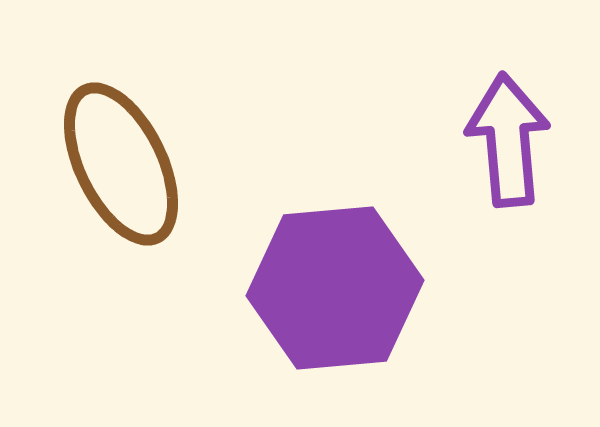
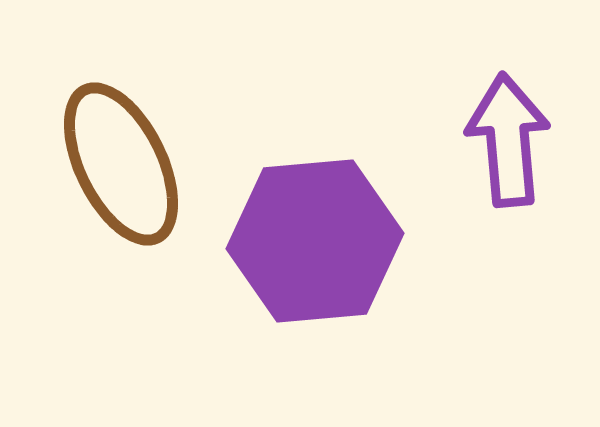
purple hexagon: moved 20 px left, 47 px up
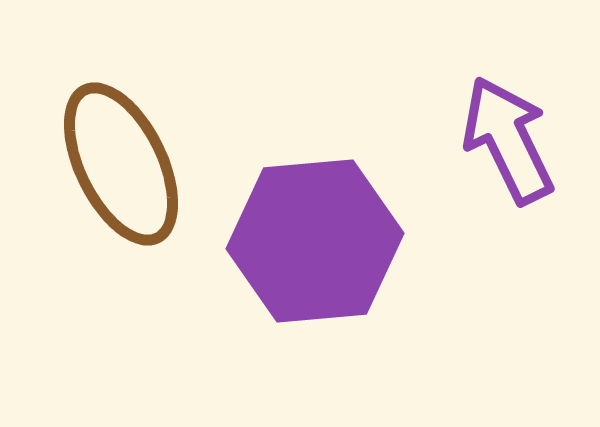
purple arrow: rotated 21 degrees counterclockwise
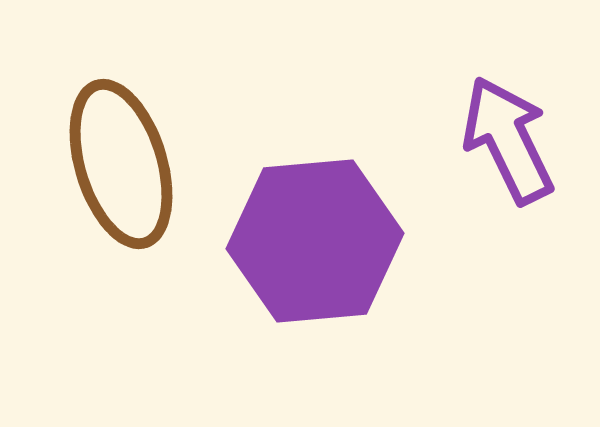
brown ellipse: rotated 9 degrees clockwise
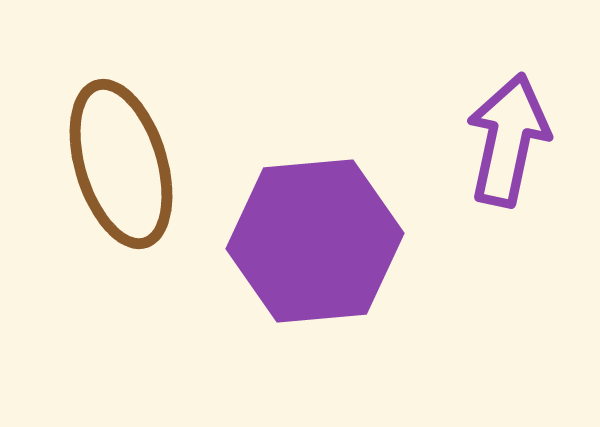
purple arrow: rotated 38 degrees clockwise
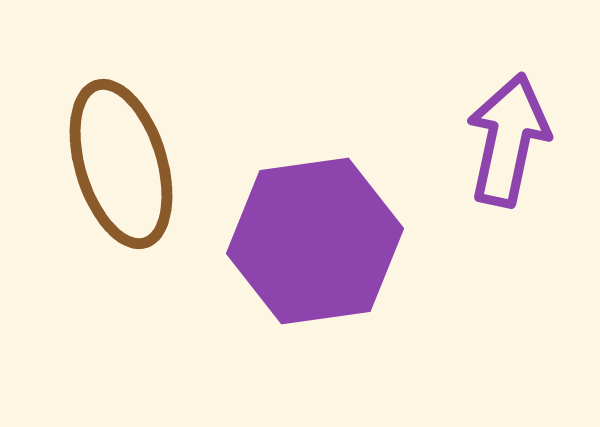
purple hexagon: rotated 3 degrees counterclockwise
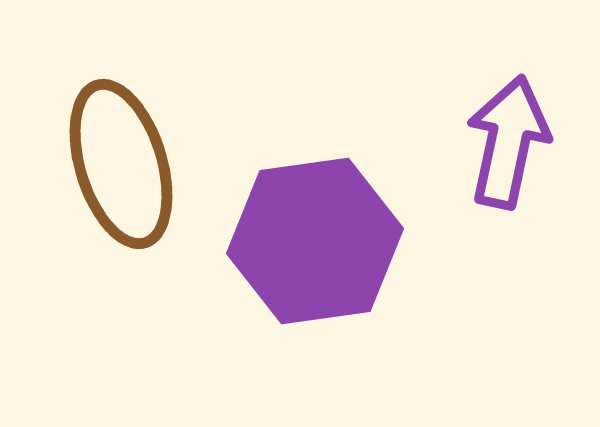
purple arrow: moved 2 px down
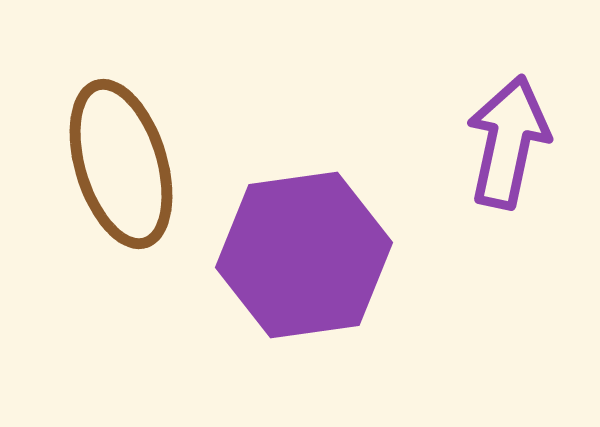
purple hexagon: moved 11 px left, 14 px down
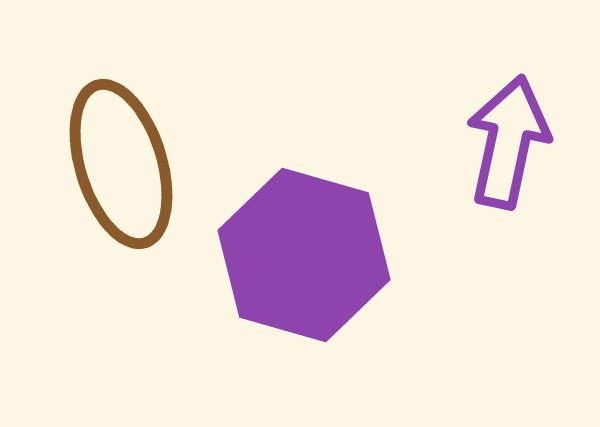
purple hexagon: rotated 24 degrees clockwise
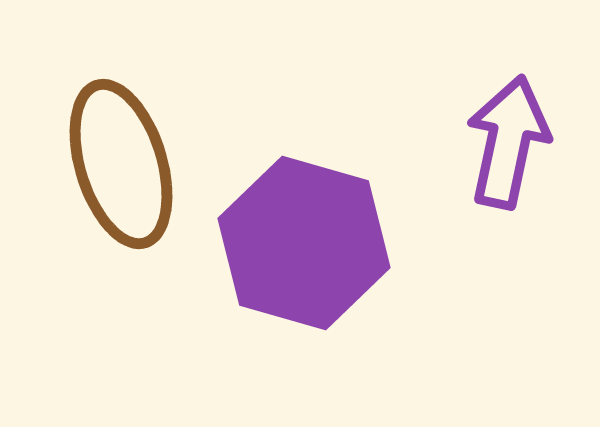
purple hexagon: moved 12 px up
